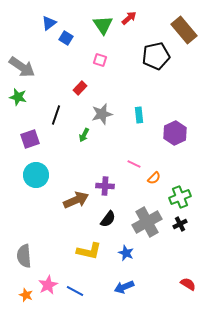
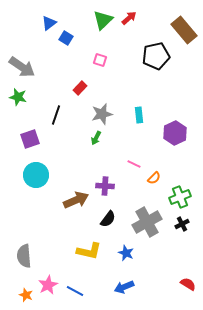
green triangle: moved 5 px up; rotated 20 degrees clockwise
green arrow: moved 12 px right, 3 px down
black cross: moved 2 px right
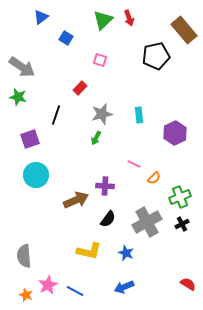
red arrow: rotated 112 degrees clockwise
blue triangle: moved 8 px left, 6 px up
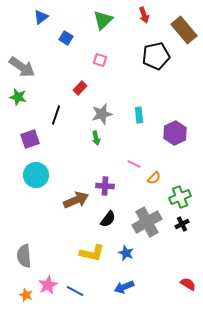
red arrow: moved 15 px right, 3 px up
green arrow: rotated 40 degrees counterclockwise
yellow L-shape: moved 3 px right, 2 px down
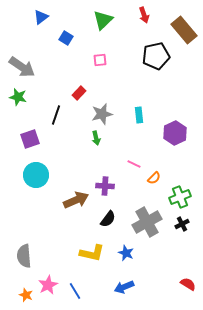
pink square: rotated 24 degrees counterclockwise
red rectangle: moved 1 px left, 5 px down
blue line: rotated 30 degrees clockwise
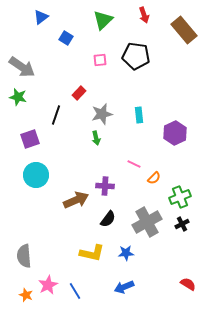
black pentagon: moved 20 px left; rotated 20 degrees clockwise
blue star: rotated 28 degrees counterclockwise
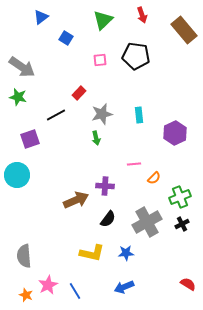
red arrow: moved 2 px left
black line: rotated 42 degrees clockwise
pink line: rotated 32 degrees counterclockwise
cyan circle: moved 19 px left
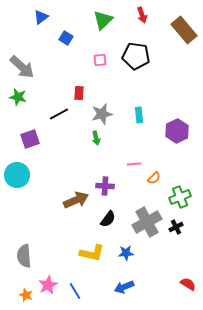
gray arrow: rotated 8 degrees clockwise
red rectangle: rotated 40 degrees counterclockwise
black line: moved 3 px right, 1 px up
purple hexagon: moved 2 px right, 2 px up
black cross: moved 6 px left, 3 px down
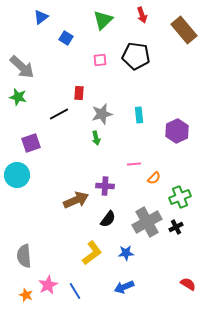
purple square: moved 1 px right, 4 px down
yellow L-shape: rotated 50 degrees counterclockwise
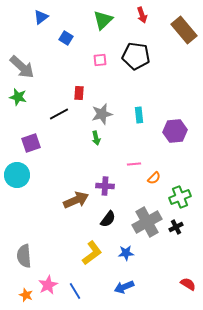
purple hexagon: moved 2 px left; rotated 20 degrees clockwise
